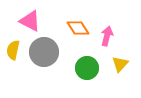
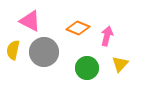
orange diamond: rotated 35 degrees counterclockwise
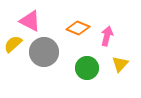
yellow semicircle: moved 6 px up; rotated 36 degrees clockwise
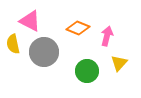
yellow semicircle: rotated 60 degrees counterclockwise
yellow triangle: moved 1 px left, 1 px up
green circle: moved 3 px down
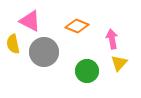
orange diamond: moved 1 px left, 2 px up
pink arrow: moved 5 px right, 3 px down; rotated 24 degrees counterclockwise
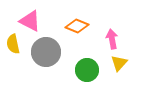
gray circle: moved 2 px right
green circle: moved 1 px up
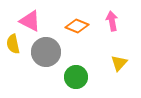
pink arrow: moved 18 px up
green circle: moved 11 px left, 7 px down
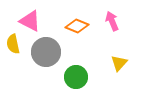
pink arrow: rotated 12 degrees counterclockwise
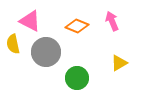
yellow triangle: rotated 18 degrees clockwise
green circle: moved 1 px right, 1 px down
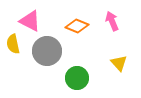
gray circle: moved 1 px right, 1 px up
yellow triangle: rotated 42 degrees counterclockwise
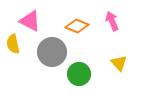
gray circle: moved 5 px right, 1 px down
green circle: moved 2 px right, 4 px up
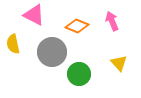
pink triangle: moved 4 px right, 6 px up
